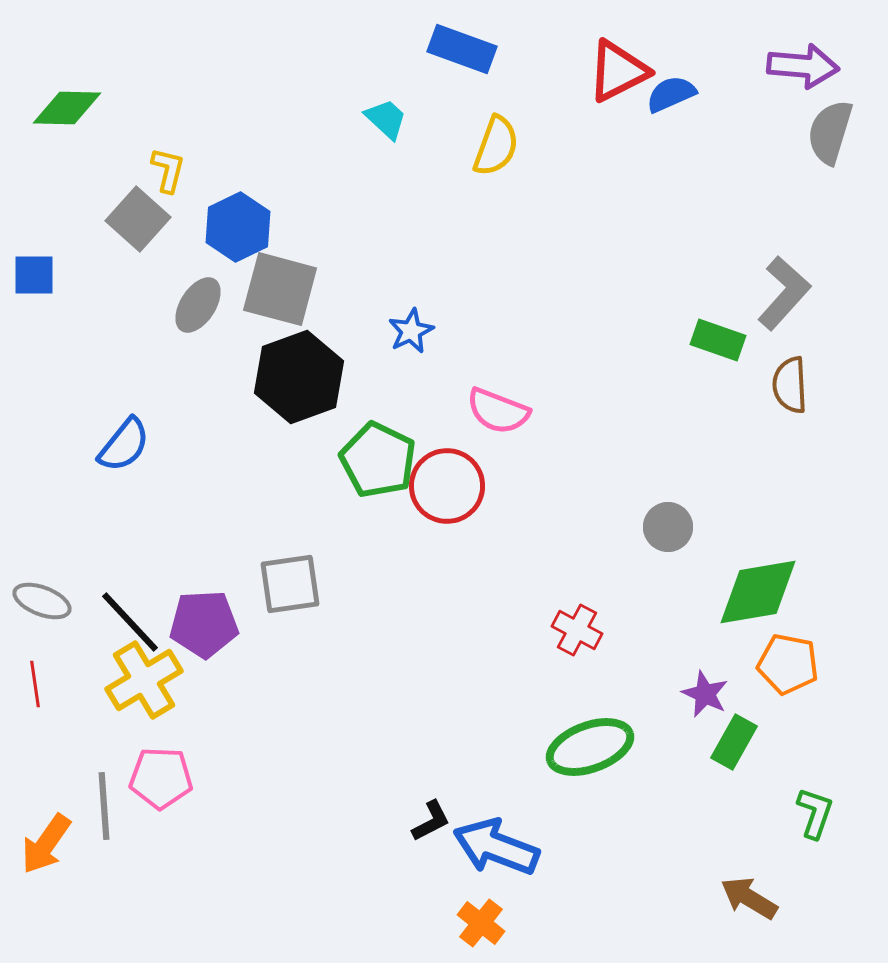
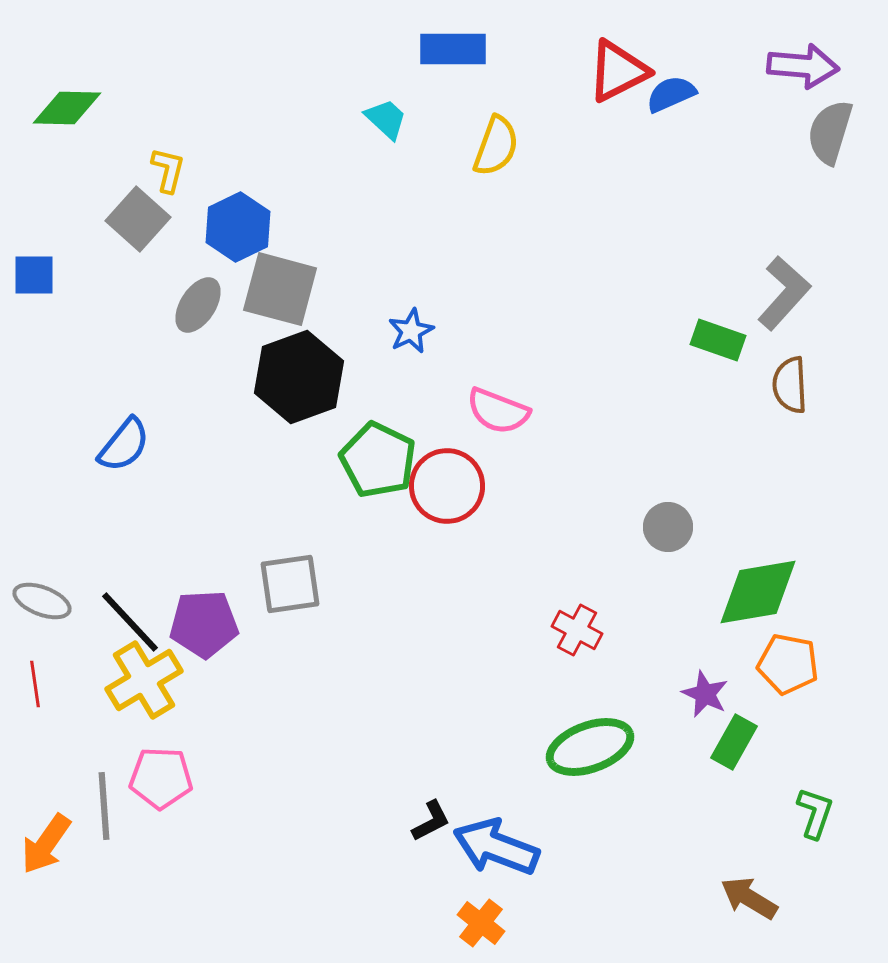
blue rectangle at (462, 49): moved 9 px left; rotated 20 degrees counterclockwise
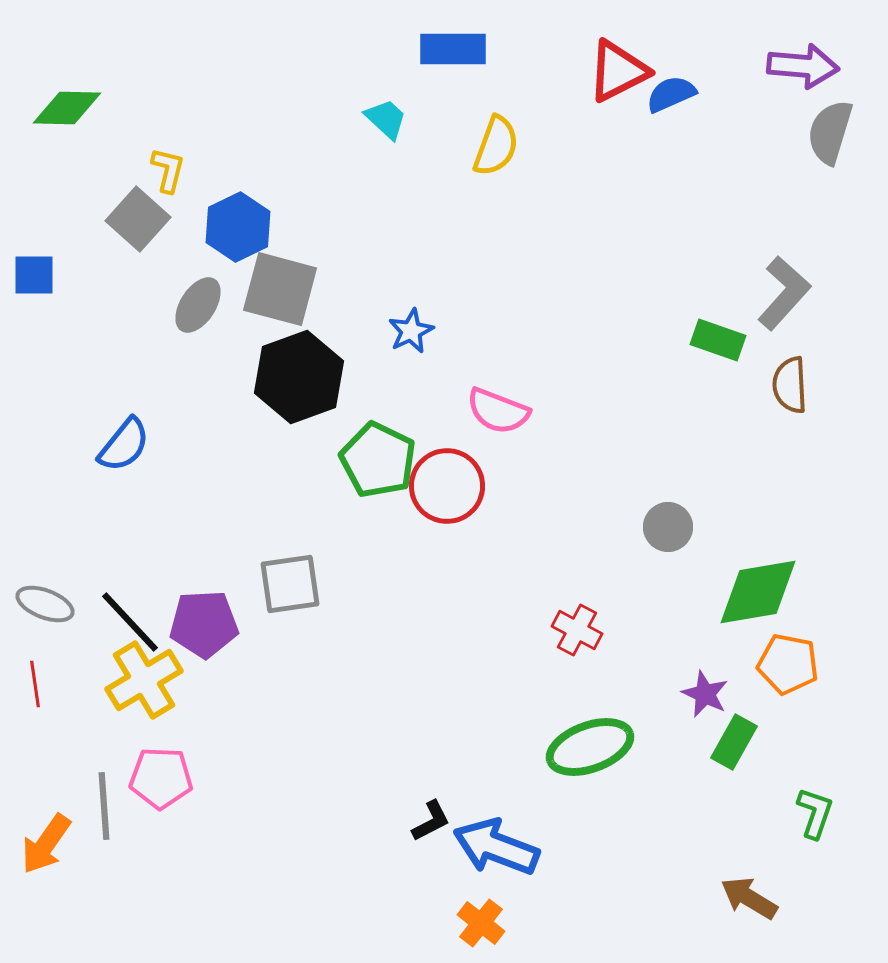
gray ellipse at (42, 601): moved 3 px right, 3 px down
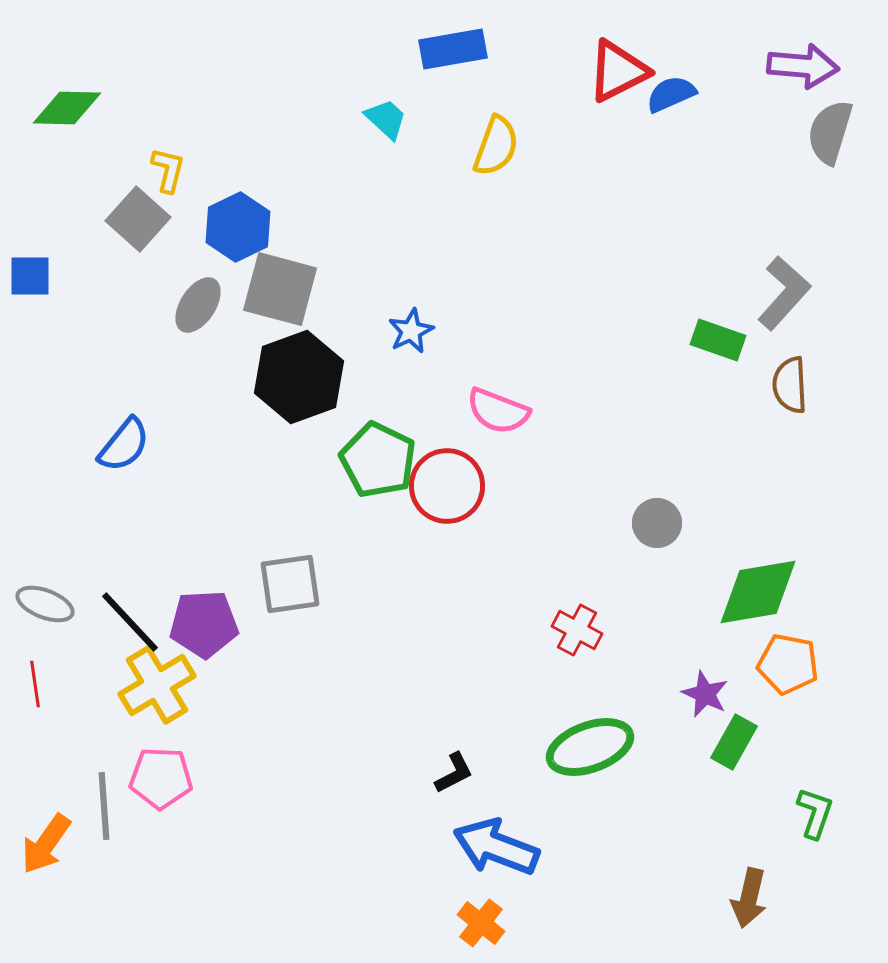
blue rectangle at (453, 49): rotated 10 degrees counterclockwise
blue square at (34, 275): moved 4 px left, 1 px down
gray circle at (668, 527): moved 11 px left, 4 px up
yellow cross at (144, 680): moved 13 px right, 5 px down
black L-shape at (431, 821): moved 23 px right, 48 px up
brown arrow at (749, 898): rotated 108 degrees counterclockwise
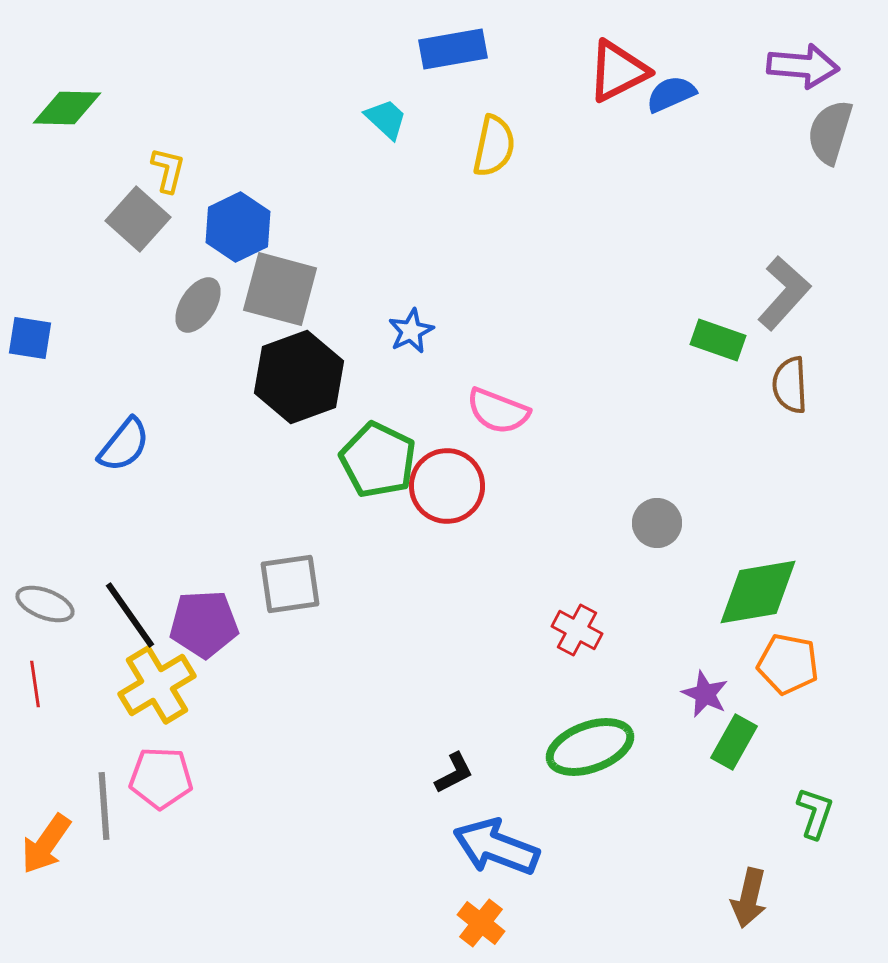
yellow semicircle at (496, 146): moved 2 px left; rotated 8 degrees counterclockwise
blue square at (30, 276): moved 62 px down; rotated 9 degrees clockwise
black line at (130, 622): moved 7 px up; rotated 8 degrees clockwise
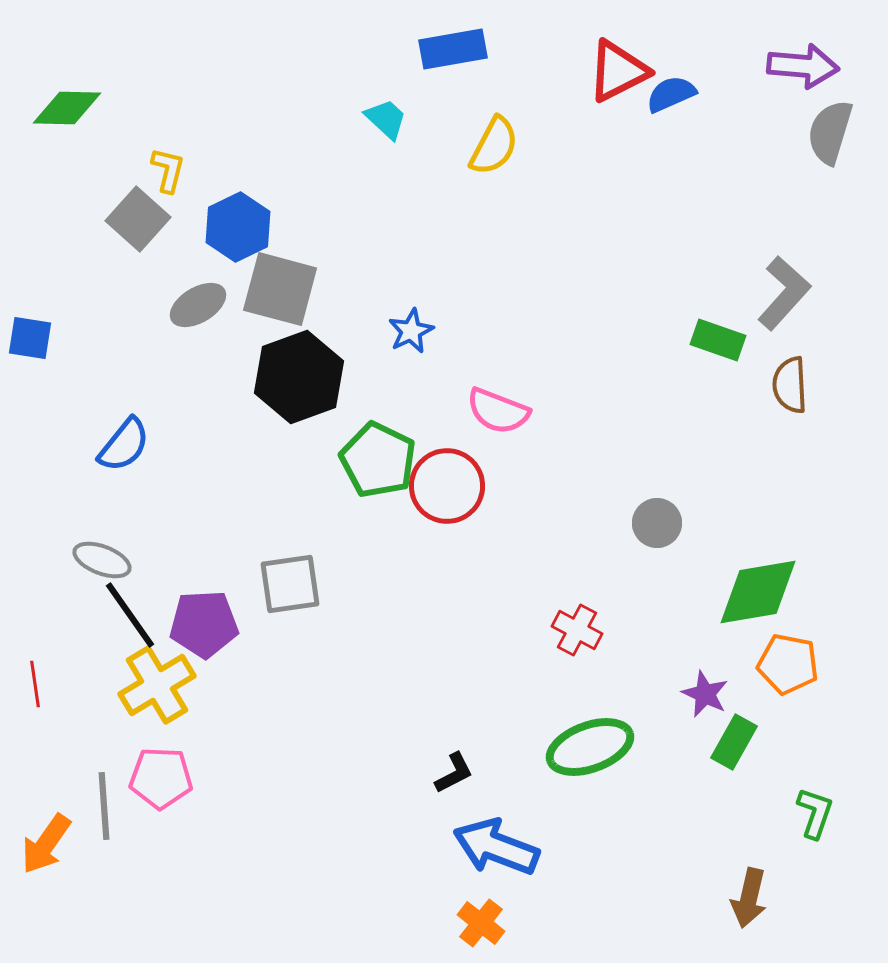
yellow semicircle at (494, 146): rotated 16 degrees clockwise
gray ellipse at (198, 305): rotated 26 degrees clockwise
gray ellipse at (45, 604): moved 57 px right, 44 px up
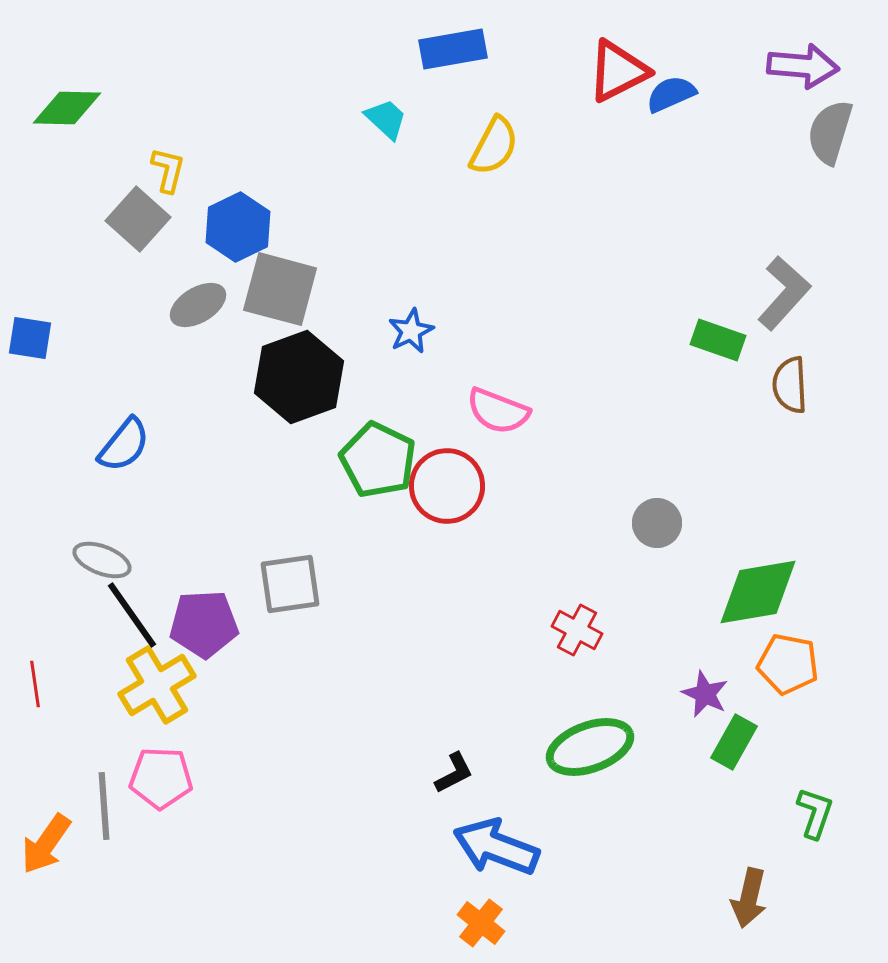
black line at (130, 615): moved 2 px right
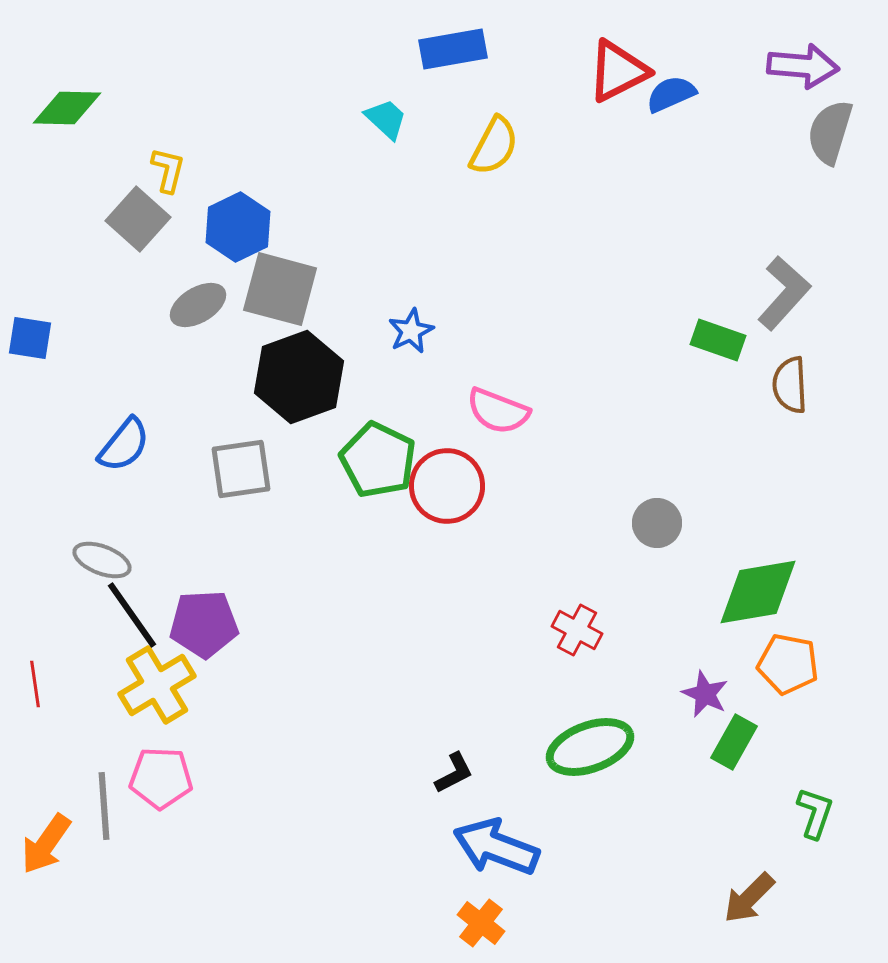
gray square at (290, 584): moved 49 px left, 115 px up
brown arrow at (749, 898): rotated 32 degrees clockwise
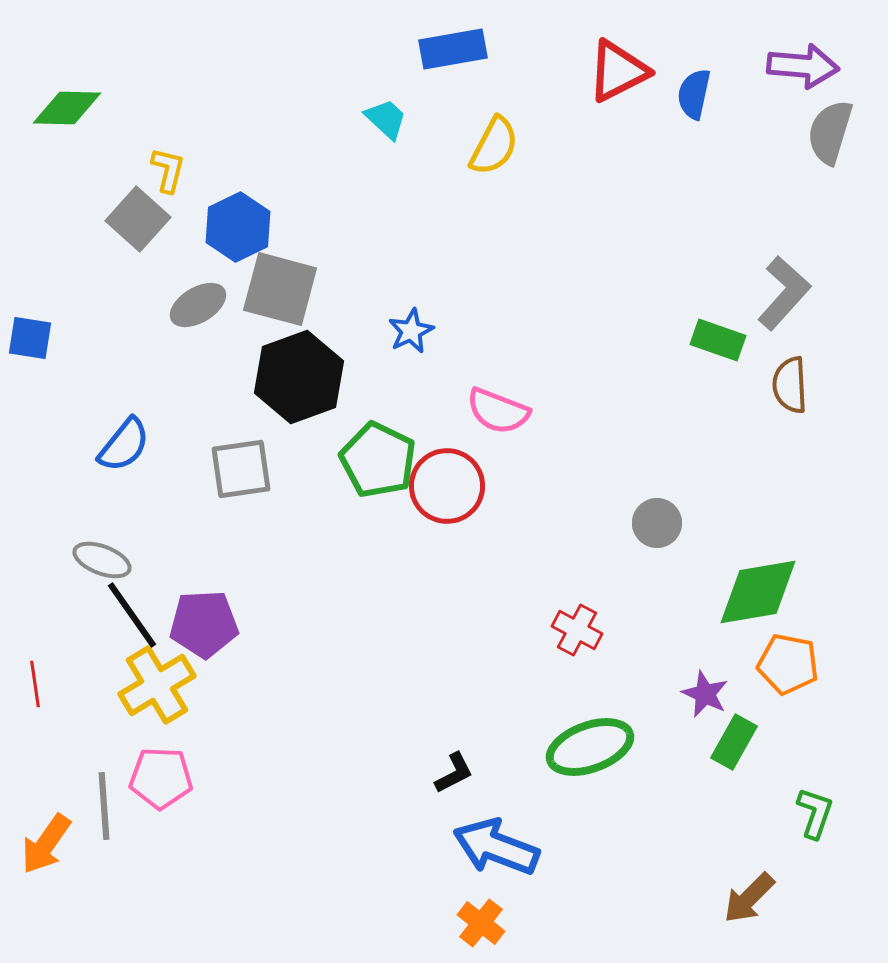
blue semicircle at (671, 94): moved 23 px right; rotated 54 degrees counterclockwise
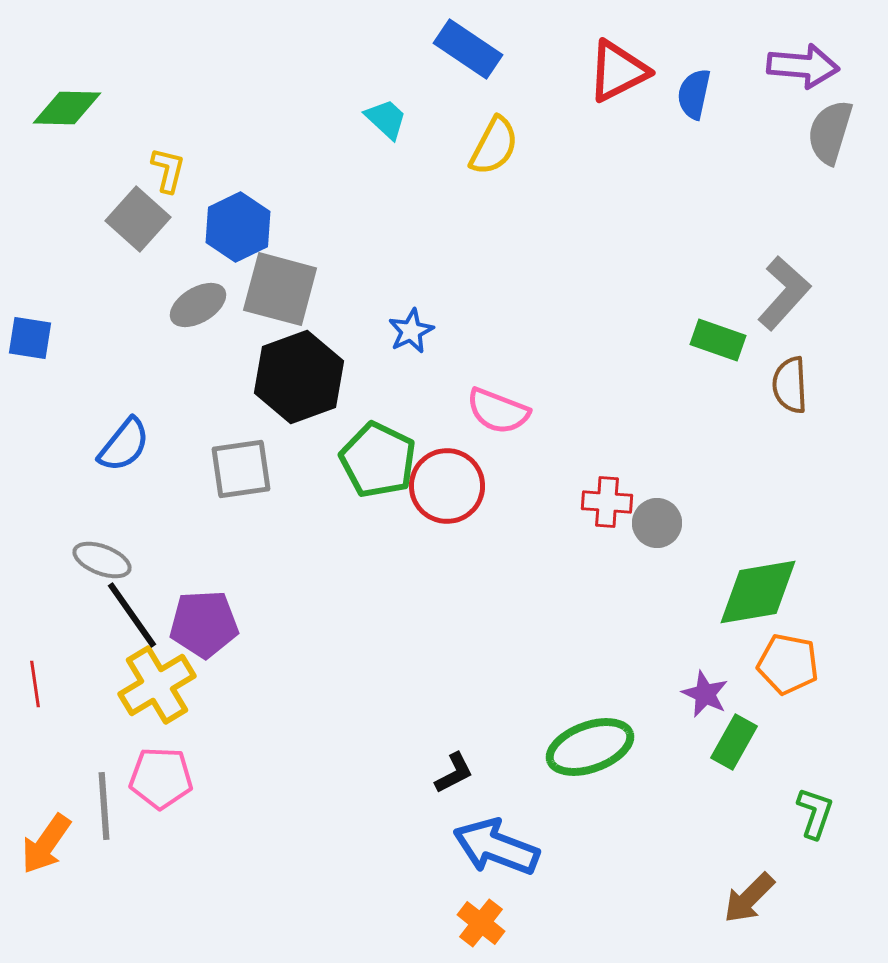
blue rectangle at (453, 49): moved 15 px right; rotated 44 degrees clockwise
red cross at (577, 630): moved 30 px right, 128 px up; rotated 24 degrees counterclockwise
